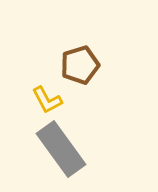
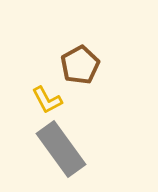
brown pentagon: rotated 12 degrees counterclockwise
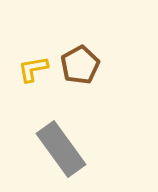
yellow L-shape: moved 14 px left, 31 px up; rotated 108 degrees clockwise
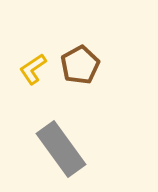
yellow L-shape: rotated 24 degrees counterclockwise
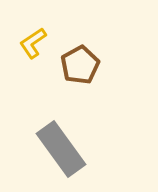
yellow L-shape: moved 26 px up
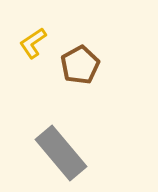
gray rectangle: moved 4 px down; rotated 4 degrees counterclockwise
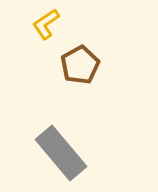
yellow L-shape: moved 13 px right, 19 px up
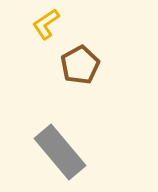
gray rectangle: moved 1 px left, 1 px up
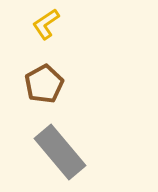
brown pentagon: moved 36 px left, 19 px down
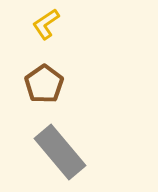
brown pentagon: rotated 6 degrees counterclockwise
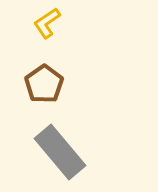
yellow L-shape: moved 1 px right, 1 px up
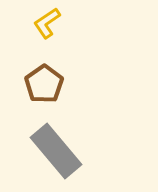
gray rectangle: moved 4 px left, 1 px up
